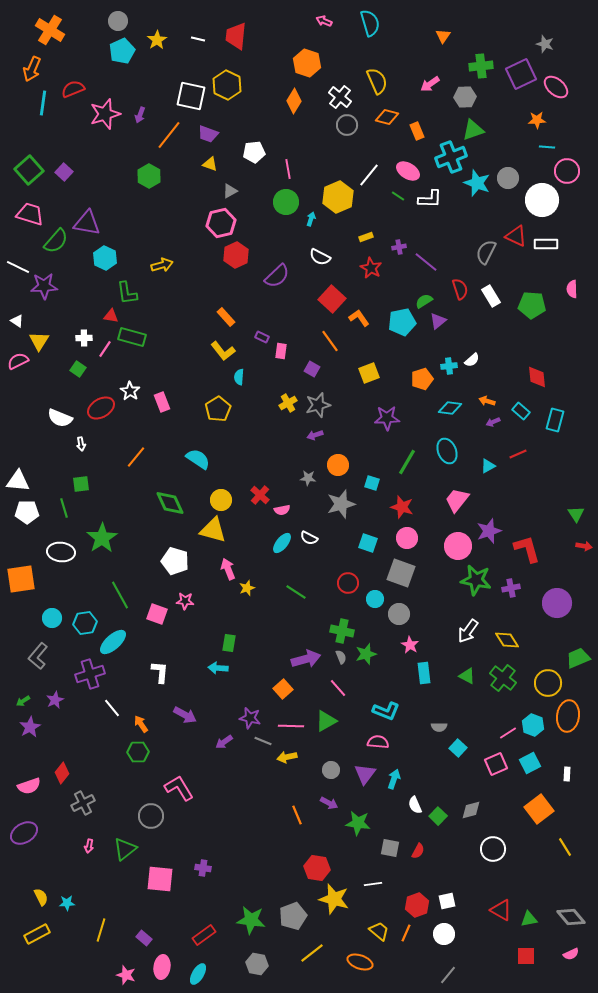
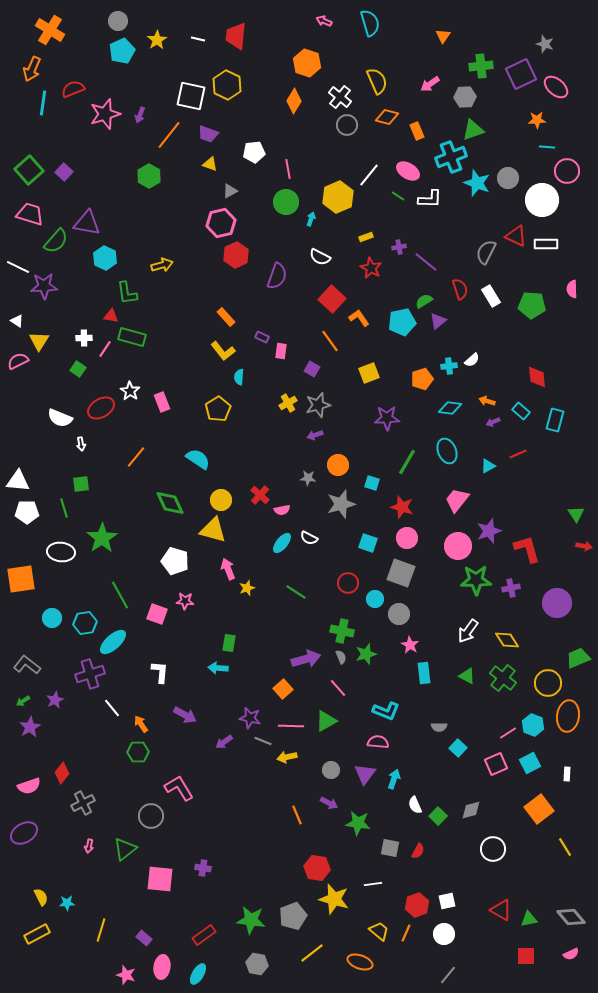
purple semicircle at (277, 276): rotated 28 degrees counterclockwise
green star at (476, 580): rotated 12 degrees counterclockwise
gray L-shape at (38, 656): moved 11 px left, 9 px down; rotated 88 degrees clockwise
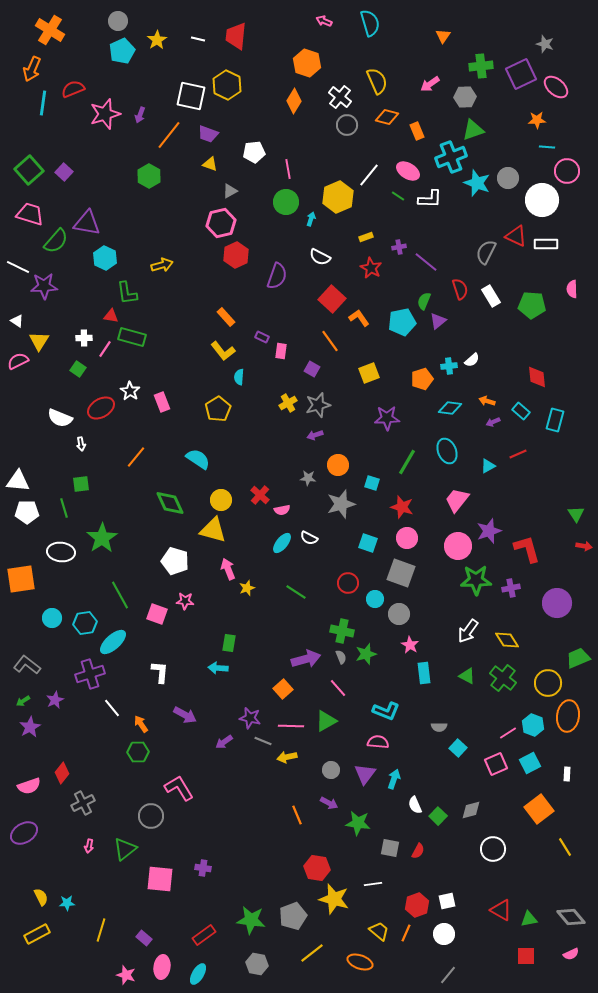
green semicircle at (424, 301): rotated 36 degrees counterclockwise
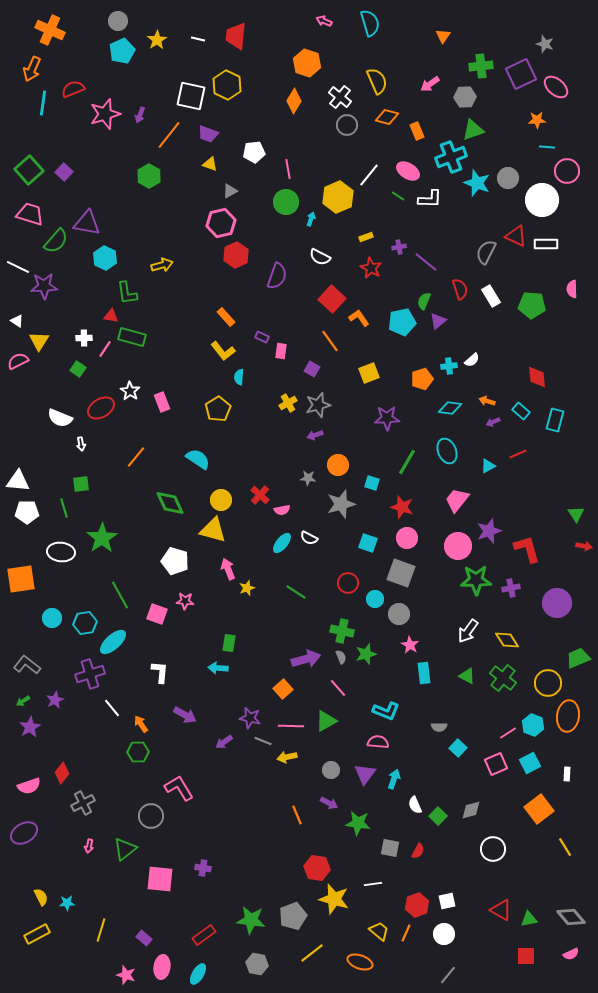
orange cross at (50, 30): rotated 8 degrees counterclockwise
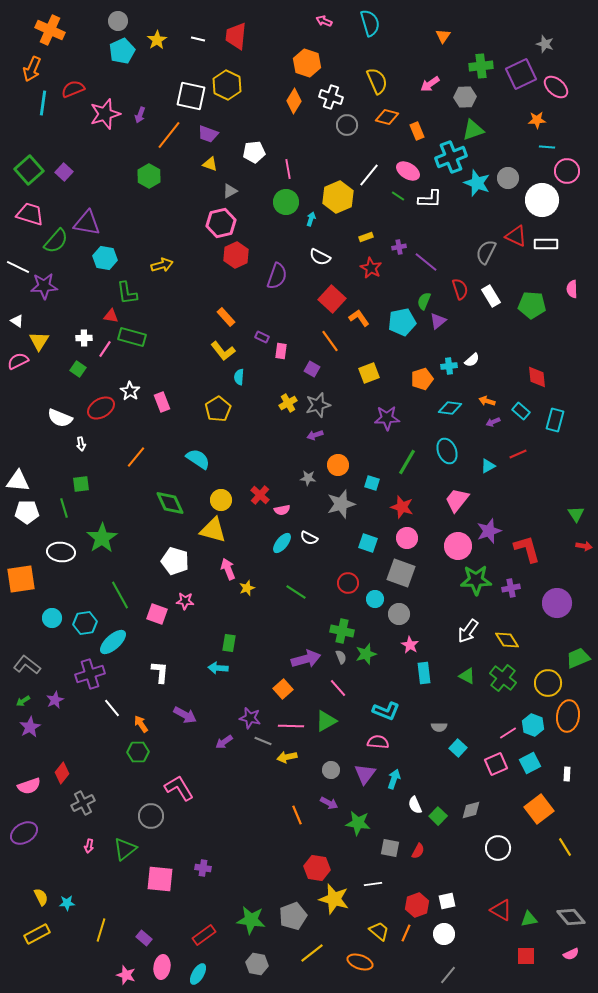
white cross at (340, 97): moved 9 px left; rotated 20 degrees counterclockwise
cyan hexagon at (105, 258): rotated 15 degrees counterclockwise
white circle at (493, 849): moved 5 px right, 1 px up
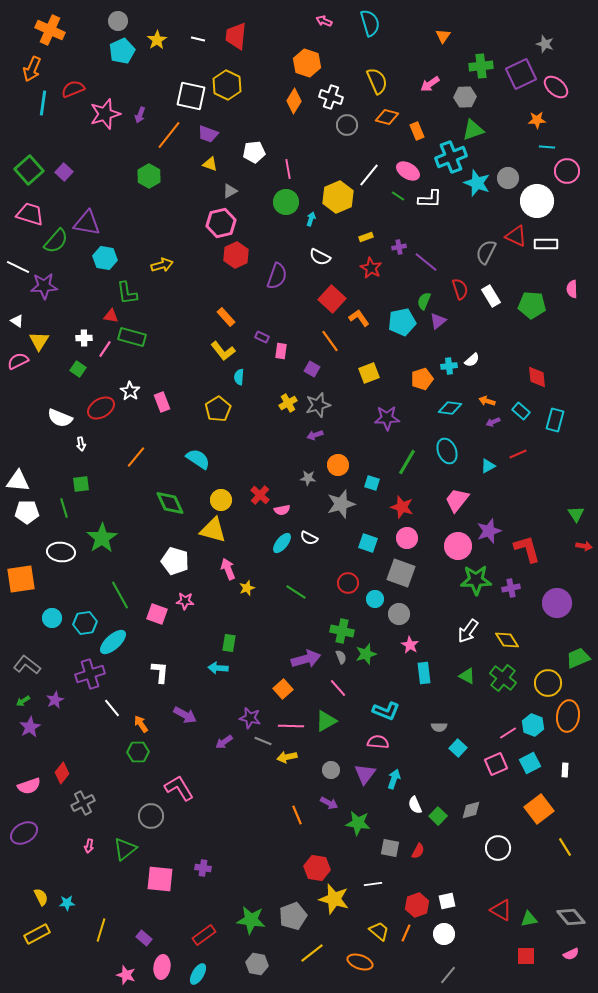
white circle at (542, 200): moved 5 px left, 1 px down
white rectangle at (567, 774): moved 2 px left, 4 px up
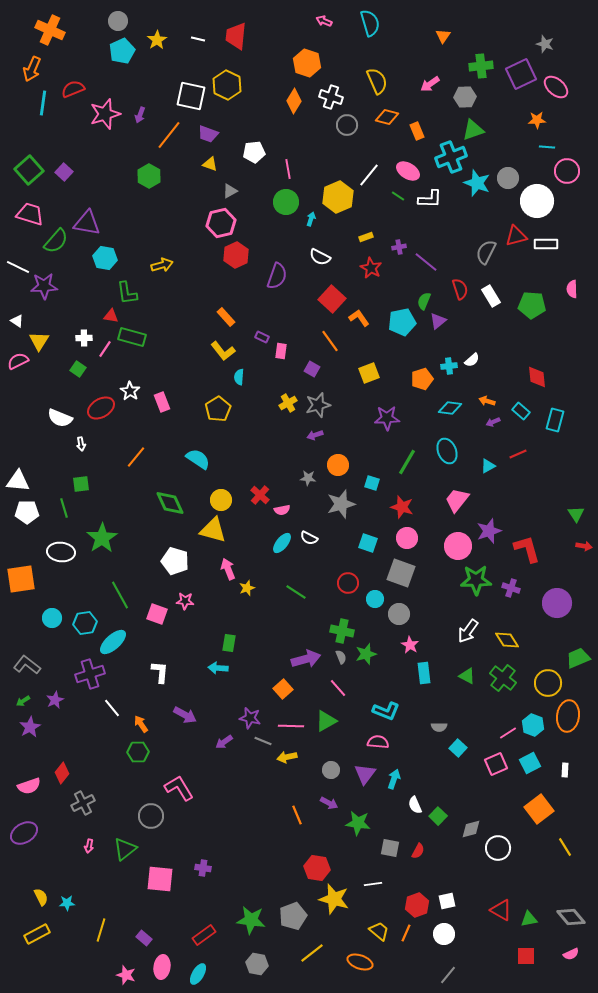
red triangle at (516, 236): rotated 40 degrees counterclockwise
purple cross at (511, 588): rotated 30 degrees clockwise
gray diamond at (471, 810): moved 19 px down
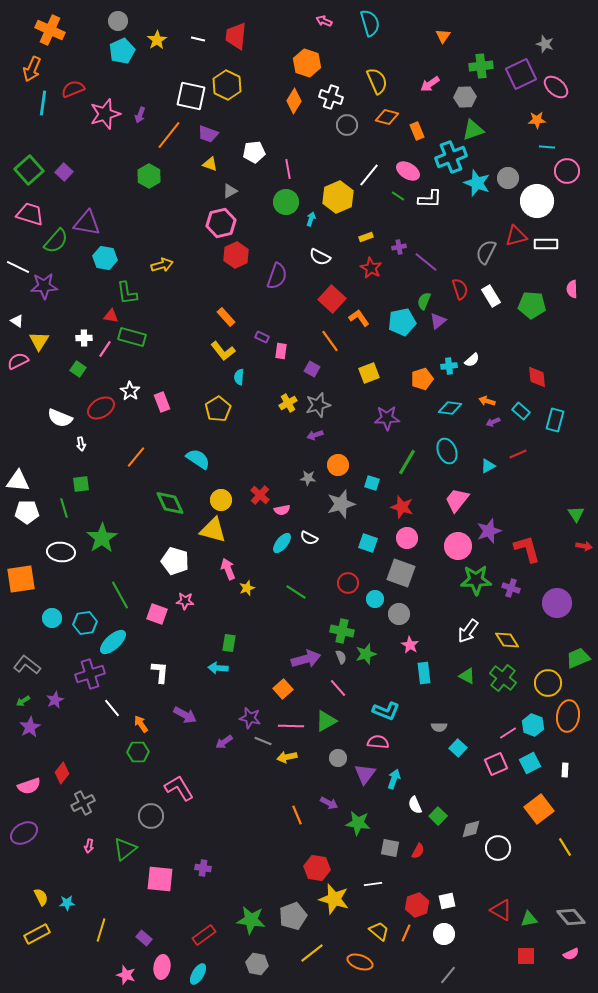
gray circle at (331, 770): moved 7 px right, 12 px up
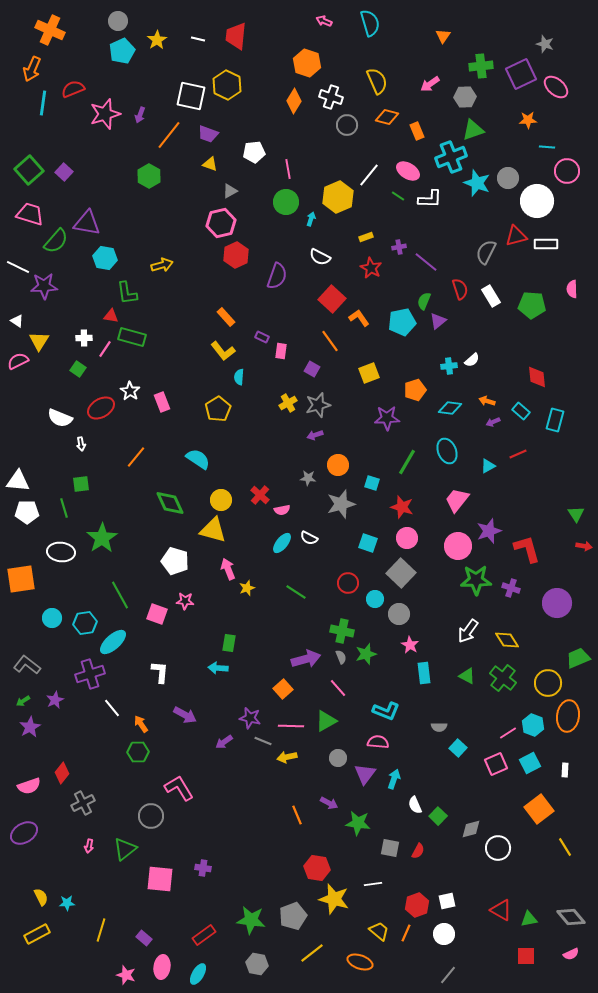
orange star at (537, 120): moved 9 px left
orange pentagon at (422, 379): moved 7 px left, 11 px down
gray square at (401, 573): rotated 24 degrees clockwise
